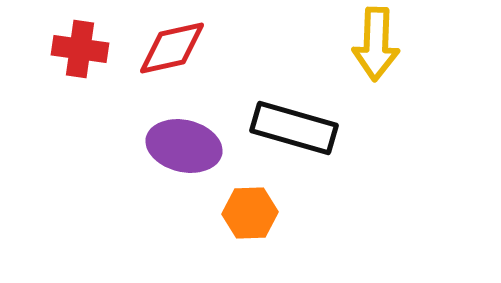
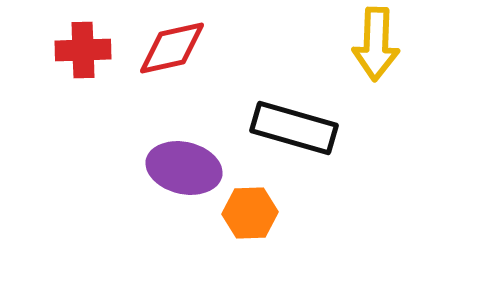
red cross: moved 3 px right, 1 px down; rotated 10 degrees counterclockwise
purple ellipse: moved 22 px down
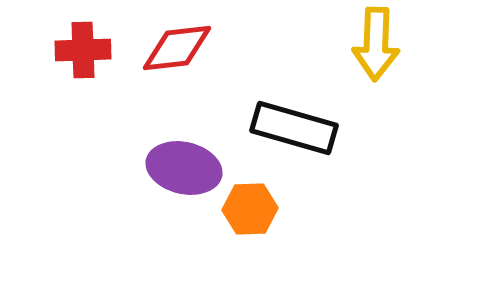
red diamond: moved 5 px right; rotated 6 degrees clockwise
orange hexagon: moved 4 px up
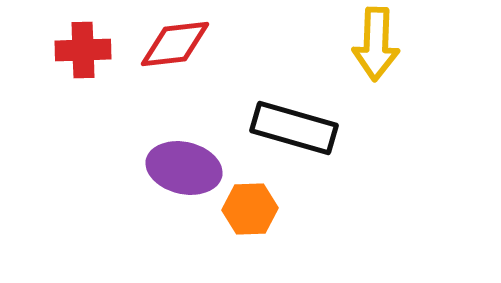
red diamond: moved 2 px left, 4 px up
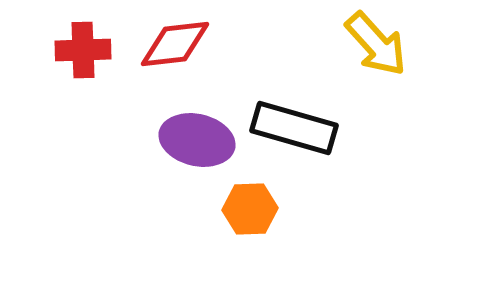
yellow arrow: rotated 44 degrees counterclockwise
purple ellipse: moved 13 px right, 28 px up
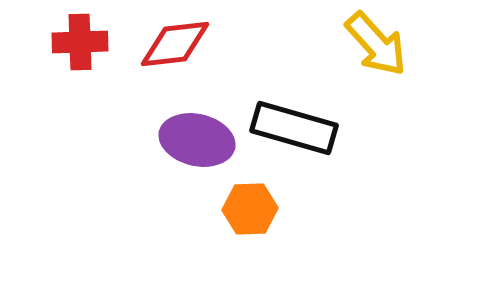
red cross: moved 3 px left, 8 px up
